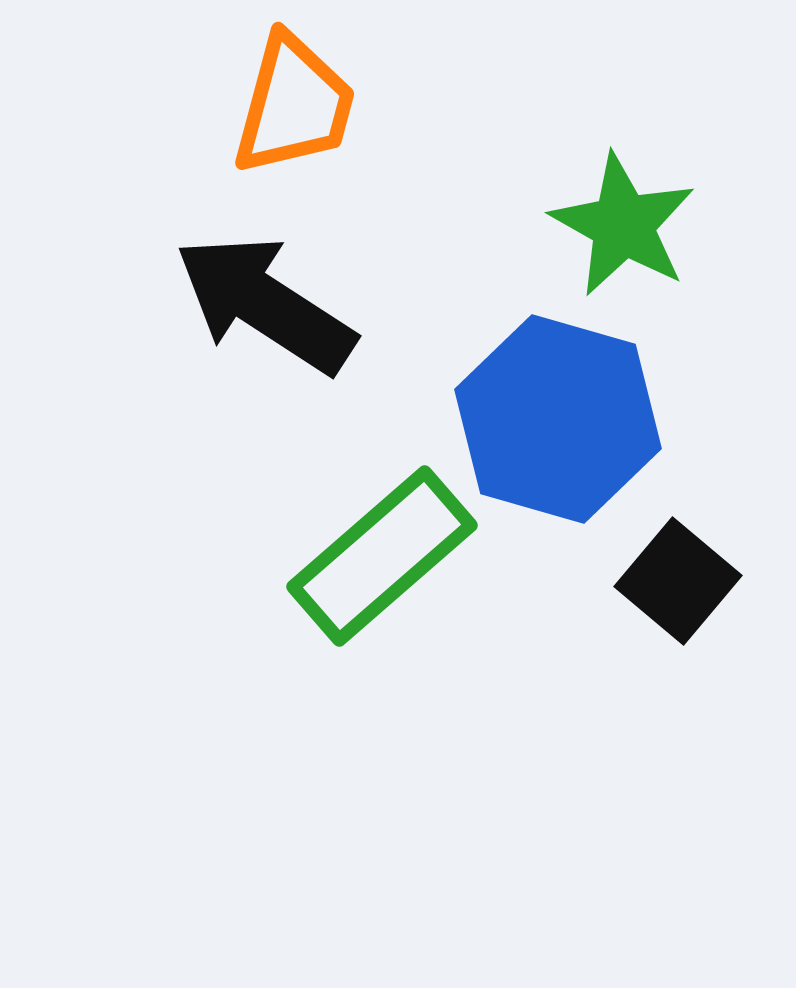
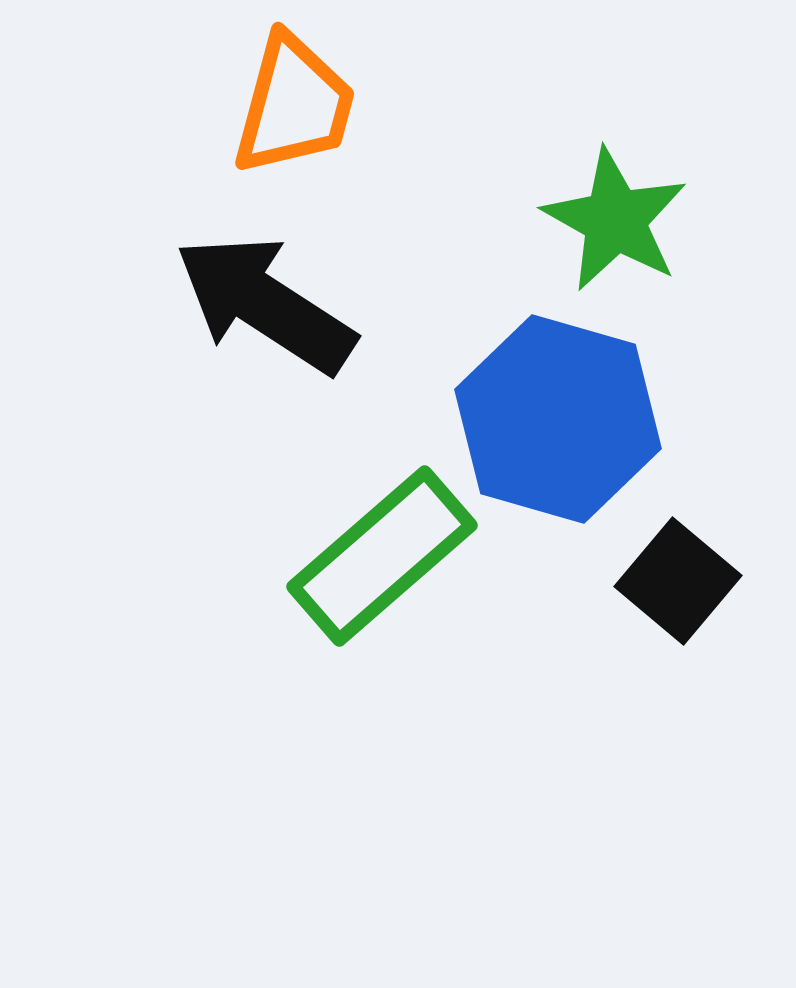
green star: moved 8 px left, 5 px up
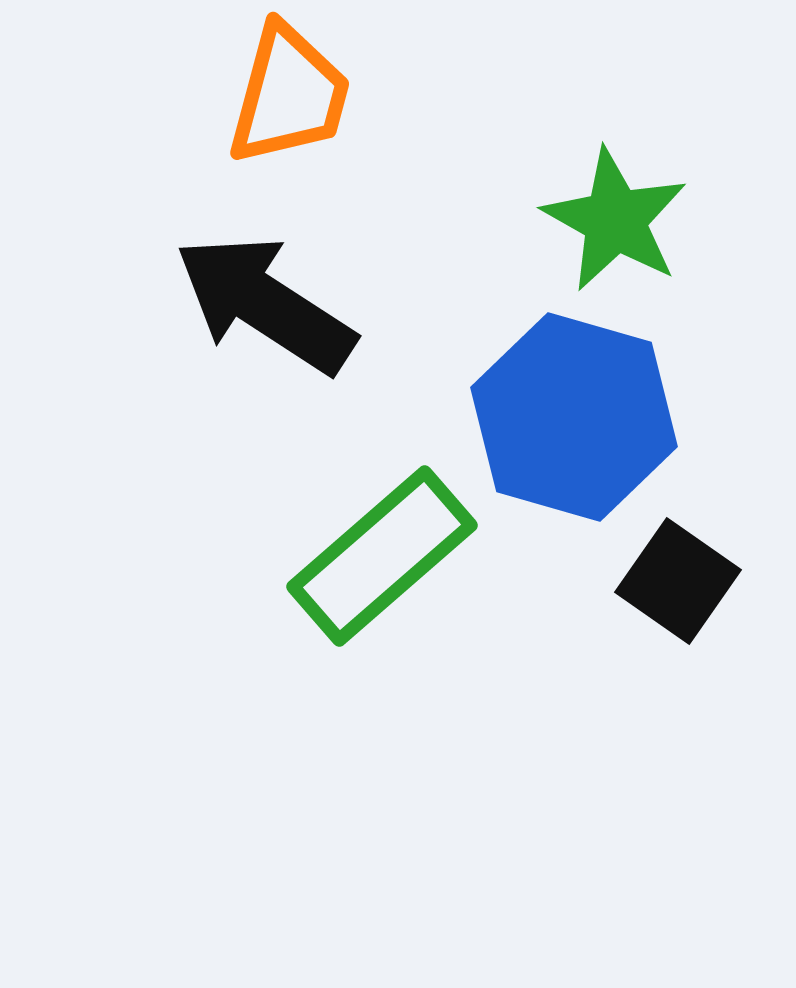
orange trapezoid: moved 5 px left, 10 px up
blue hexagon: moved 16 px right, 2 px up
black square: rotated 5 degrees counterclockwise
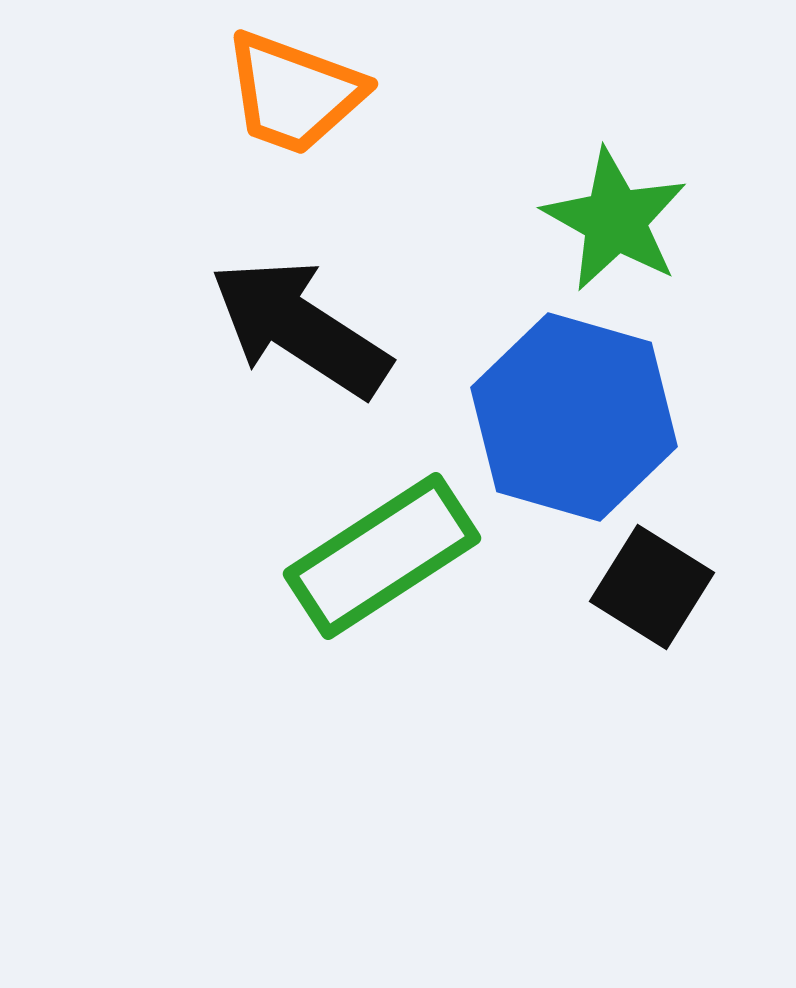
orange trapezoid: moved 5 px right, 2 px up; rotated 95 degrees clockwise
black arrow: moved 35 px right, 24 px down
green rectangle: rotated 8 degrees clockwise
black square: moved 26 px left, 6 px down; rotated 3 degrees counterclockwise
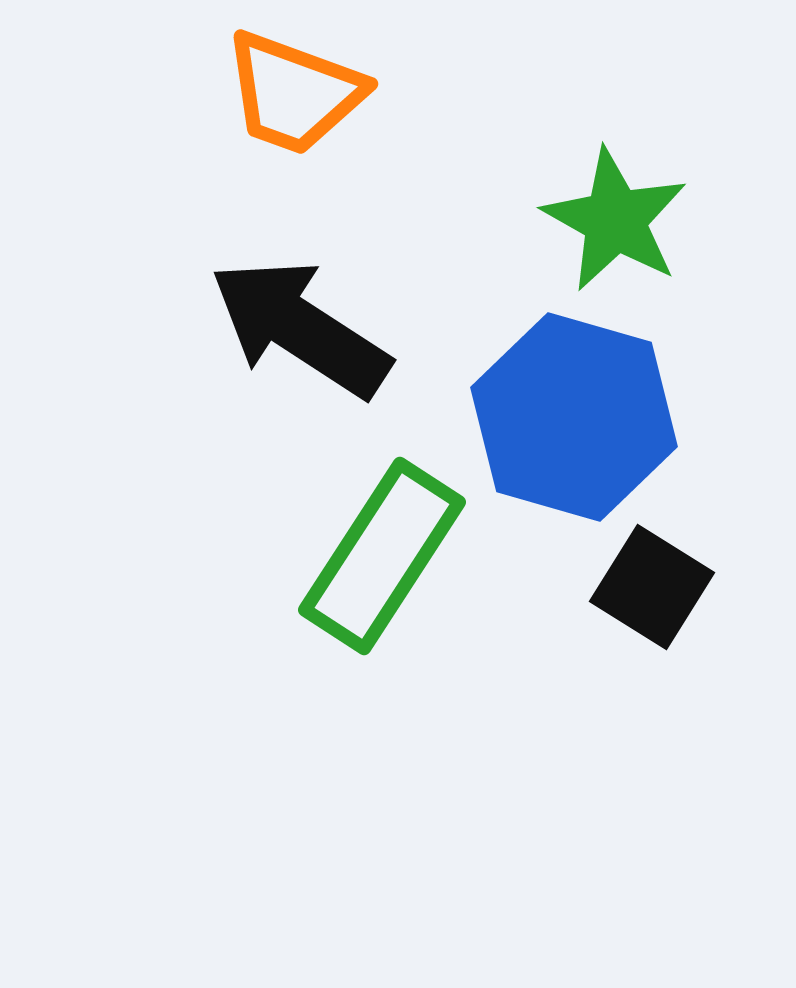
green rectangle: rotated 24 degrees counterclockwise
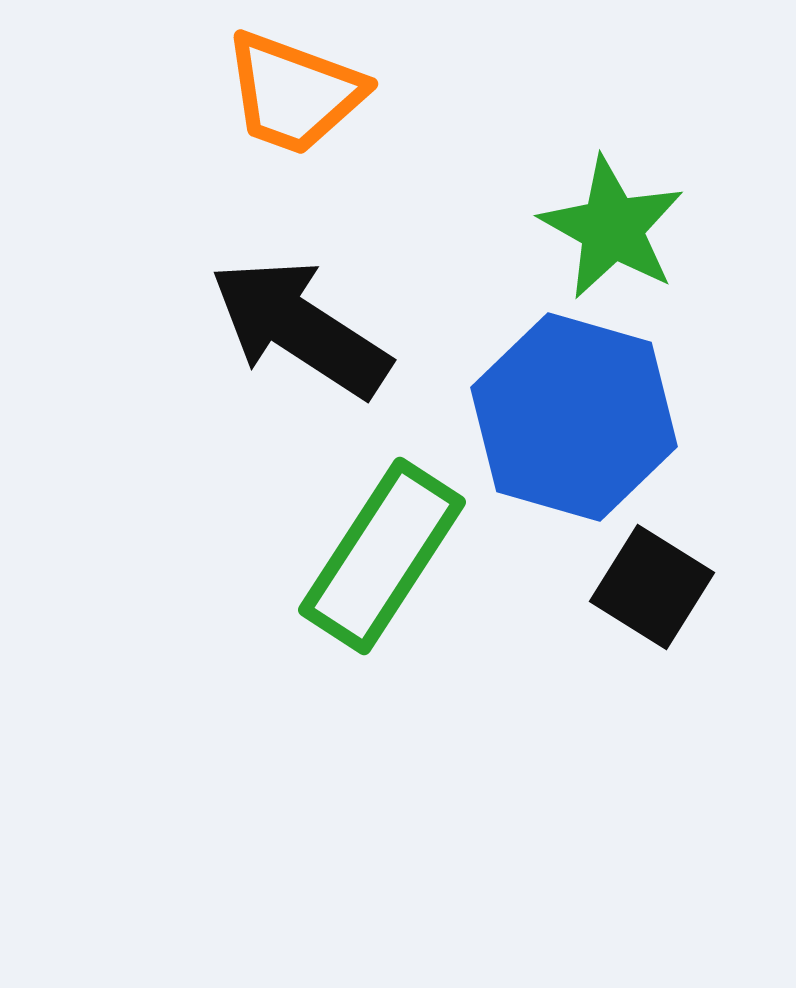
green star: moved 3 px left, 8 px down
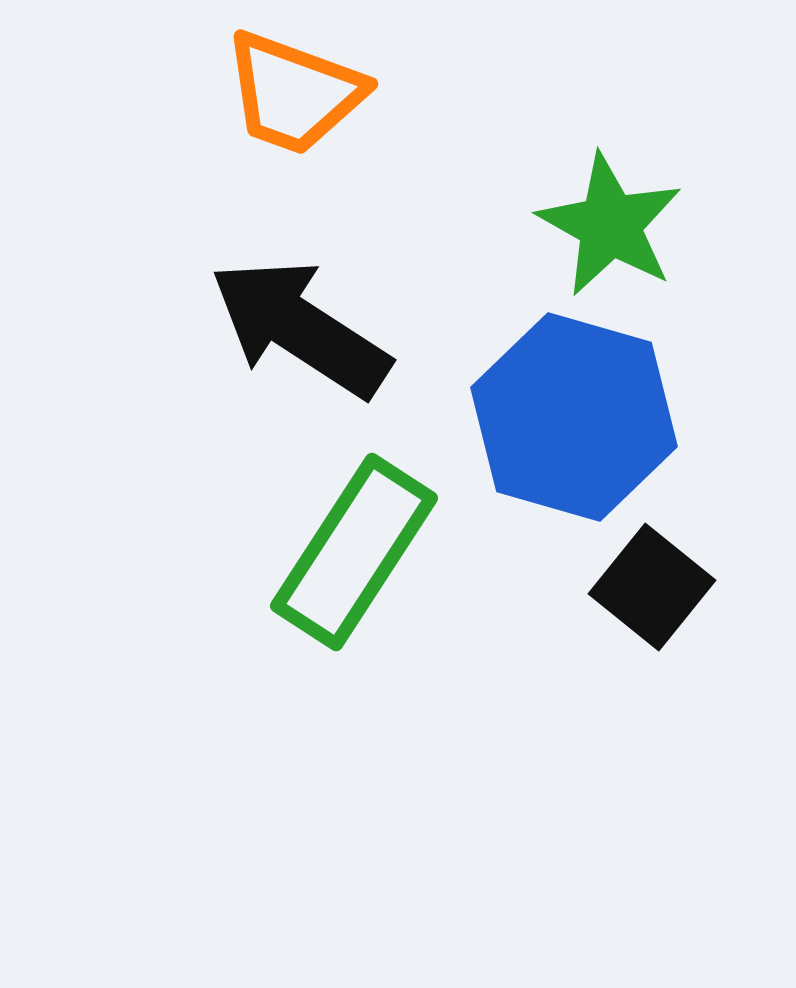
green star: moved 2 px left, 3 px up
green rectangle: moved 28 px left, 4 px up
black square: rotated 7 degrees clockwise
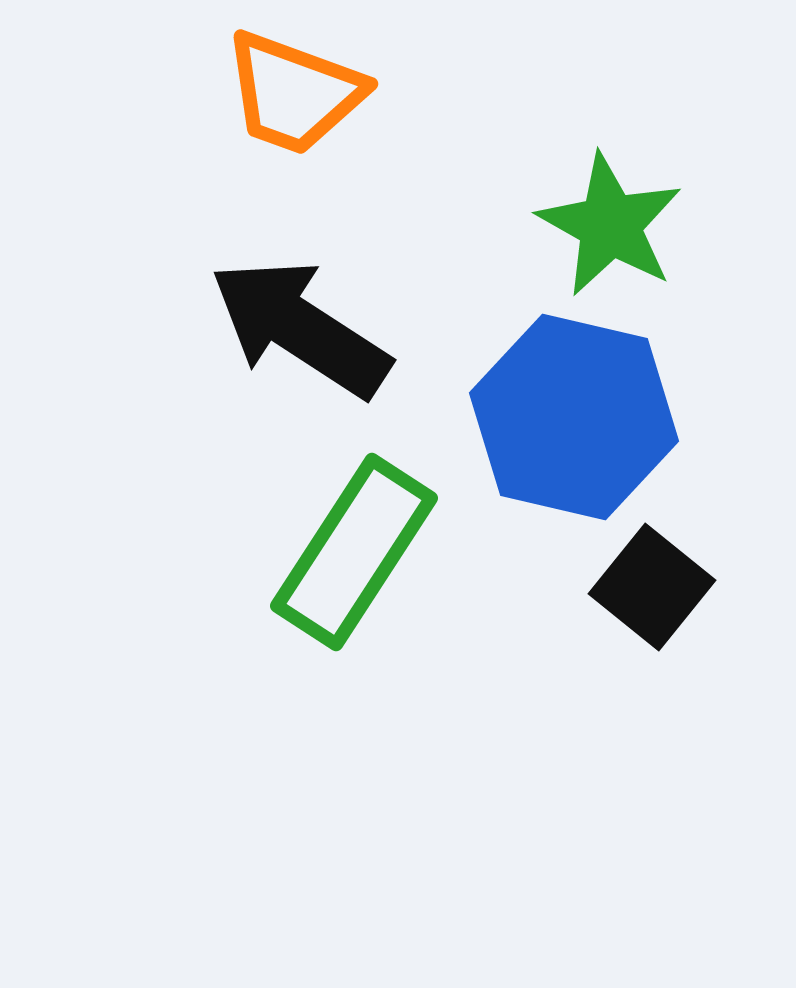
blue hexagon: rotated 3 degrees counterclockwise
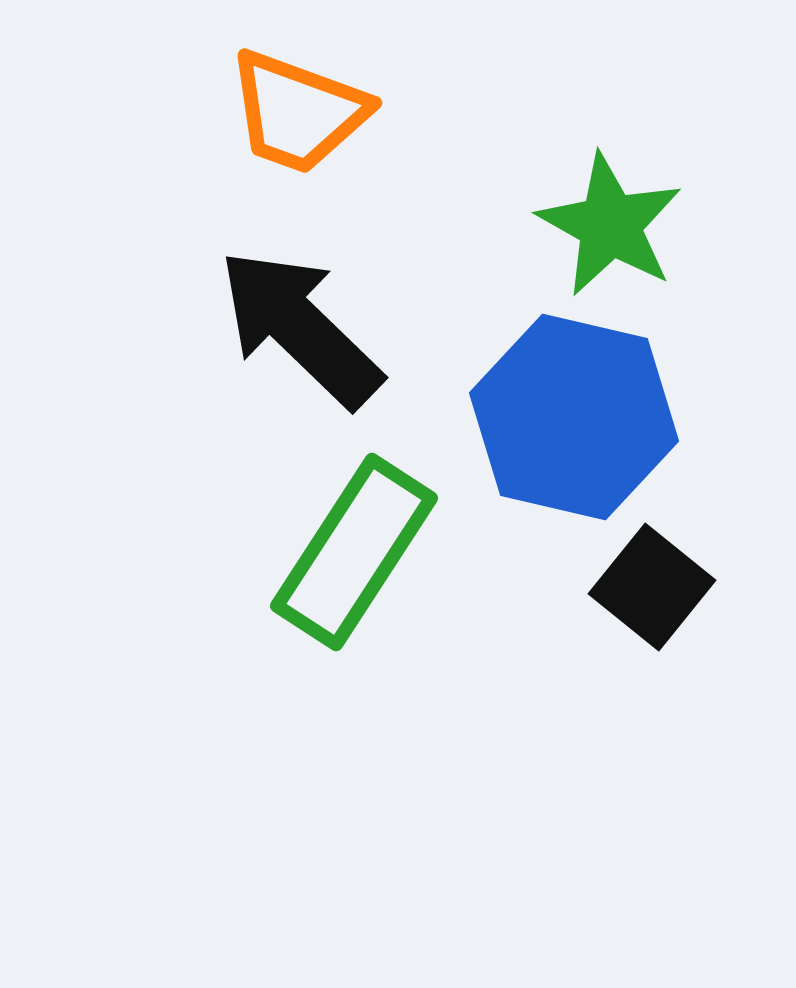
orange trapezoid: moved 4 px right, 19 px down
black arrow: rotated 11 degrees clockwise
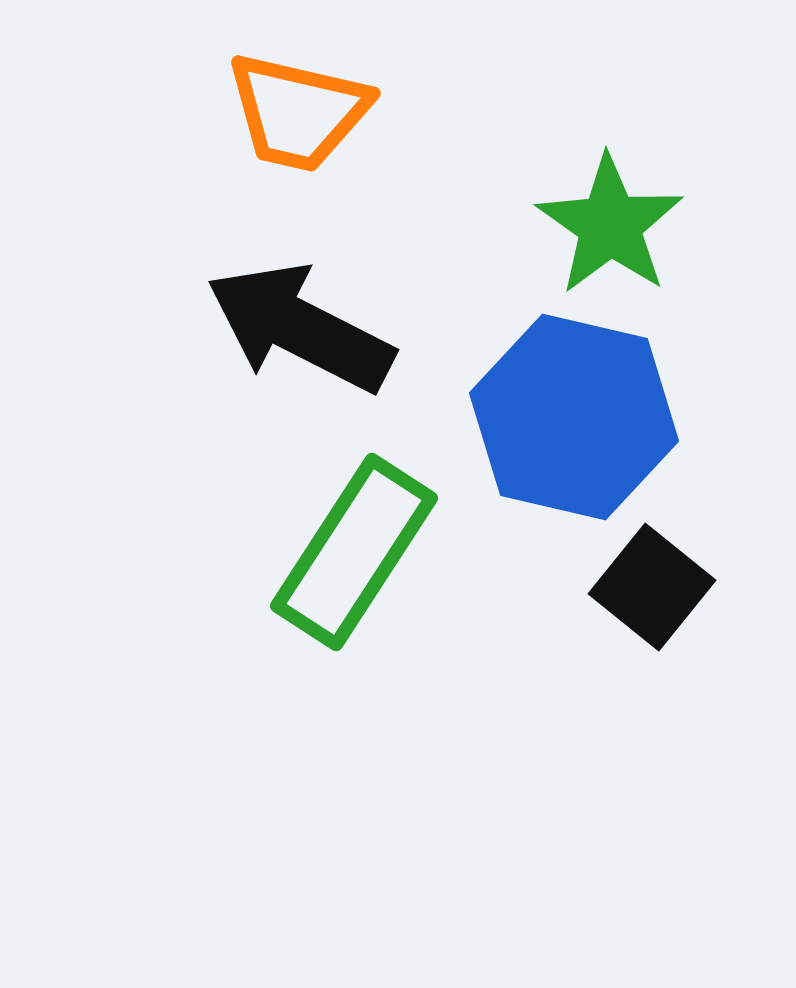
orange trapezoid: rotated 7 degrees counterclockwise
green star: rotated 6 degrees clockwise
black arrow: rotated 17 degrees counterclockwise
